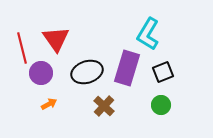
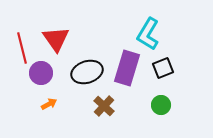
black square: moved 4 px up
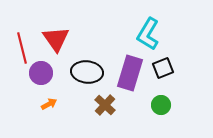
purple rectangle: moved 3 px right, 5 px down
black ellipse: rotated 24 degrees clockwise
brown cross: moved 1 px right, 1 px up
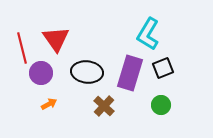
brown cross: moved 1 px left, 1 px down
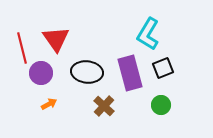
purple rectangle: rotated 32 degrees counterclockwise
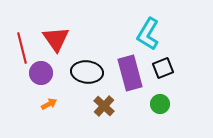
green circle: moved 1 px left, 1 px up
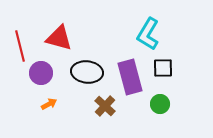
red triangle: moved 3 px right, 1 px up; rotated 40 degrees counterclockwise
red line: moved 2 px left, 2 px up
black square: rotated 20 degrees clockwise
purple rectangle: moved 4 px down
brown cross: moved 1 px right
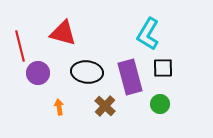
red triangle: moved 4 px right, 5 px up
purple circle: moved 3 px left
orange arrow: moved 10 px right, 3 px down; rotated 70 degrees counterclockwise
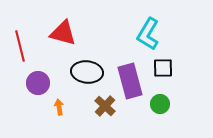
purple circle: moved 10 px down
purple rectangle: moved 4 px down
